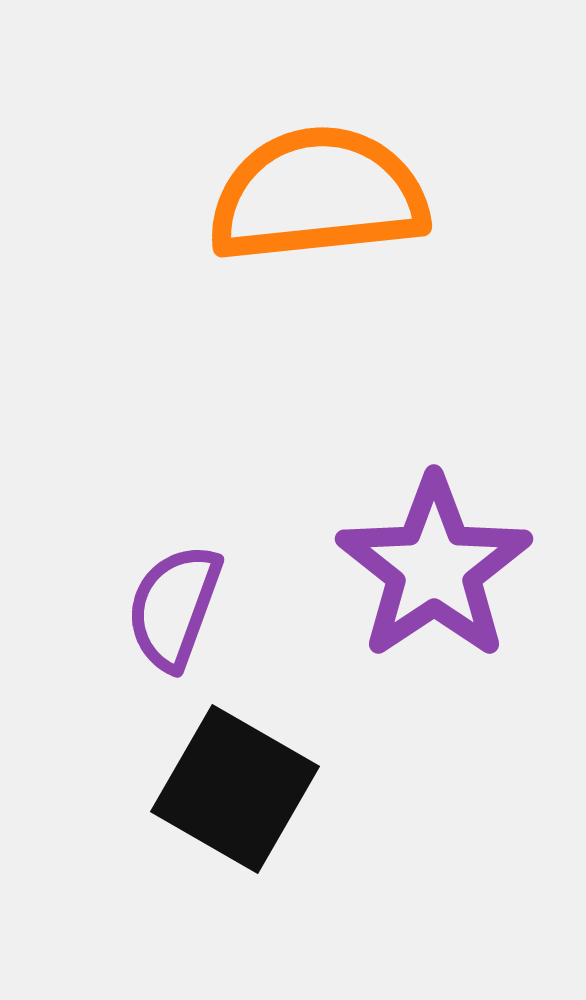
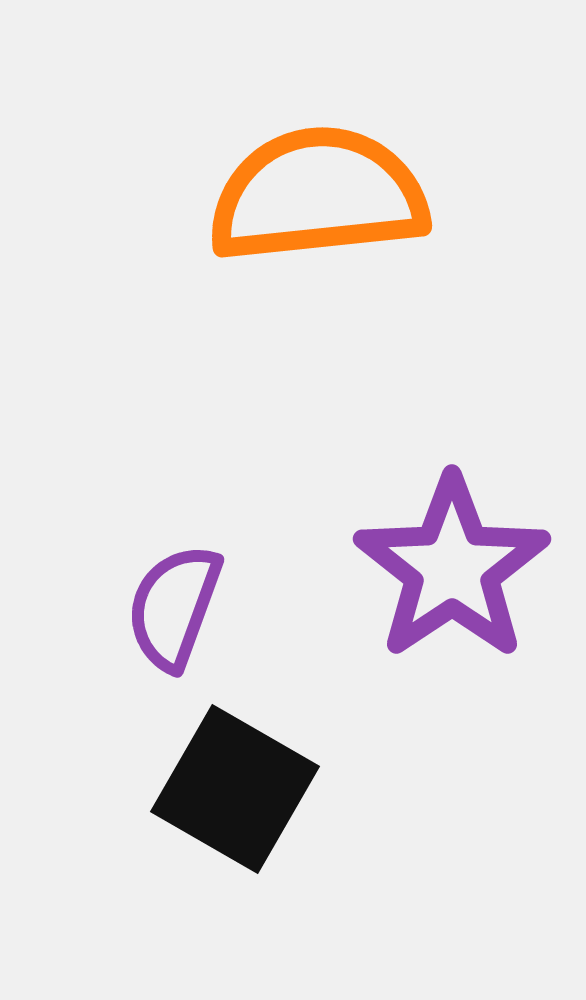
purple star: moved 18 px right
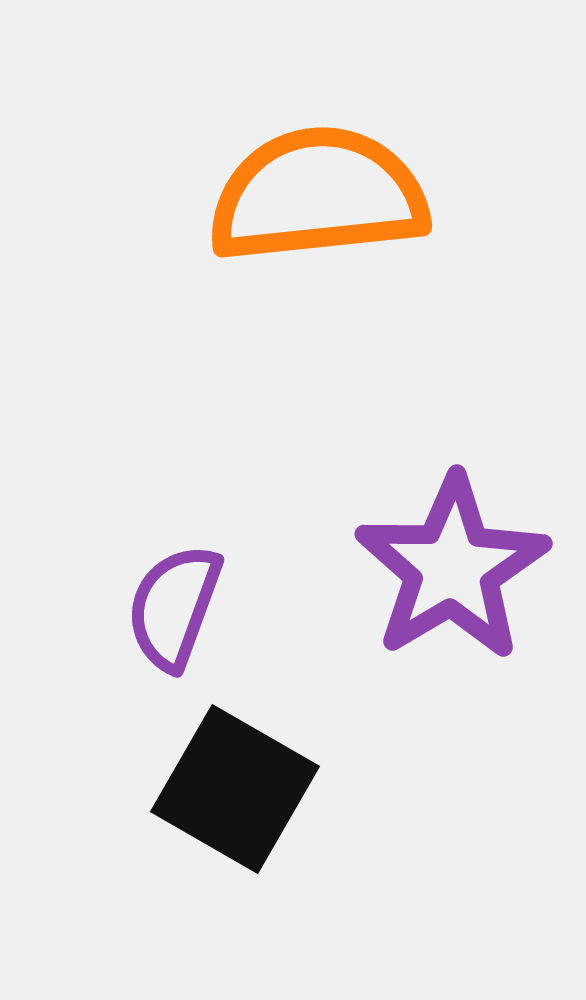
purple star: rotated 3 degrees clockwise
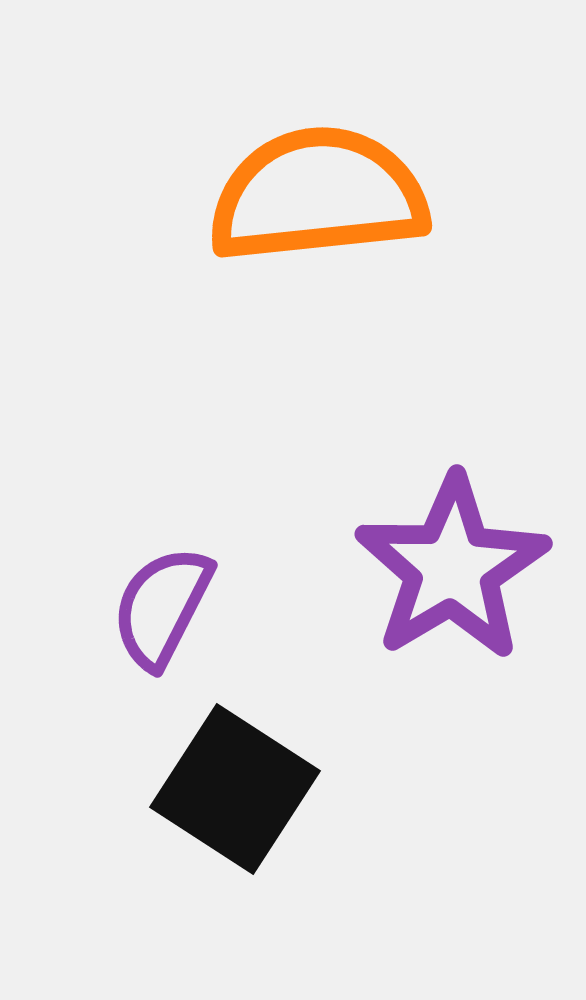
purple semicircle: moved 12 px left; rotated 7 degrees clockwise
black square: rotated 3 degrees clockwise
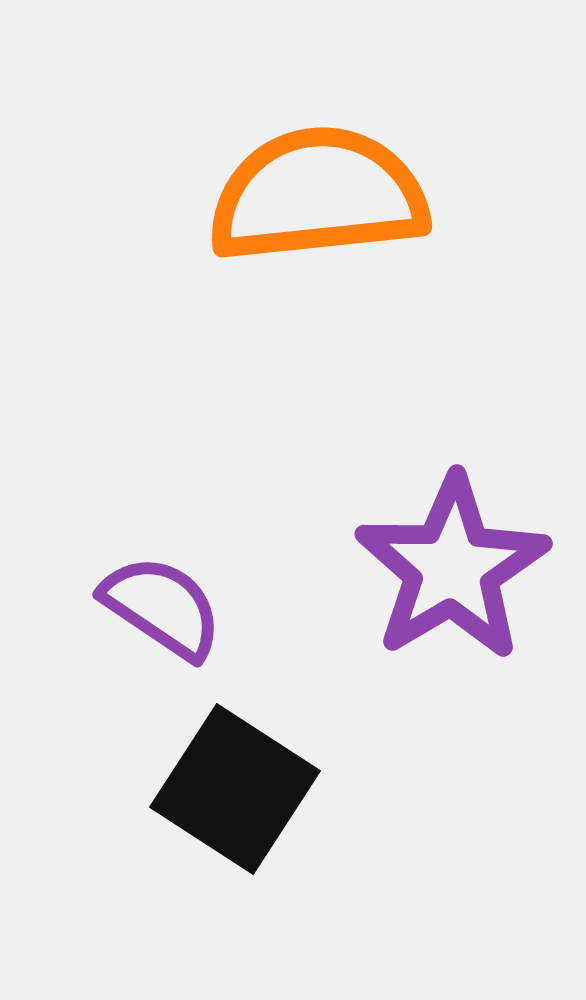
purple semicircle: rotated 97 degrees clockwise
